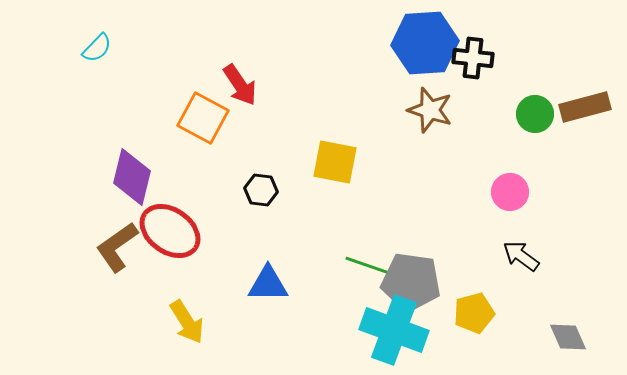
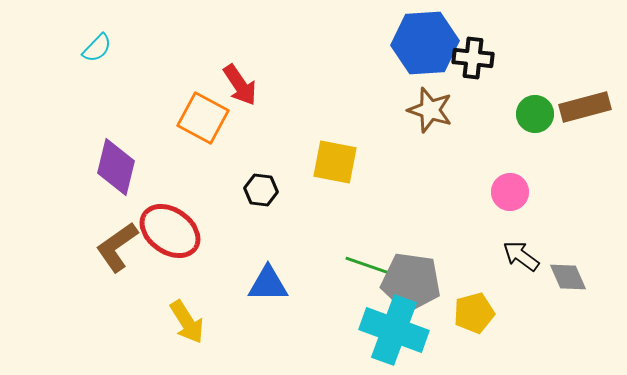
purple diamond: moved 16 px left, 10 px up
gray diamond: moved 60 px up
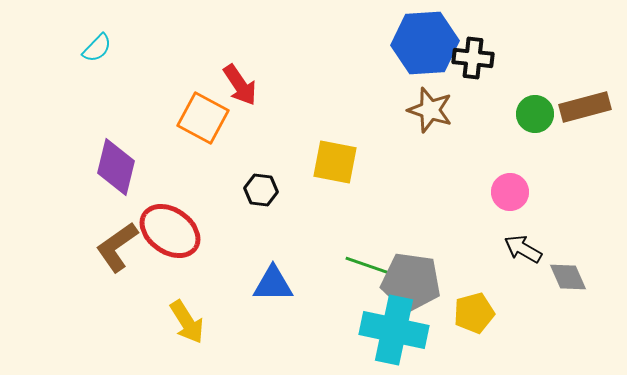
black arrow: moved 2 px right, 7 px up; rotated 6 degrees counterclockwise
blue triangle: moved 5 px right
cyan cross: rotated 8 degrees counterclockwise
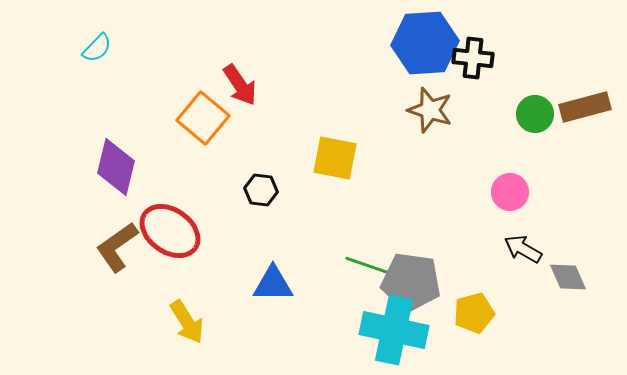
orange square: rotated 12 degrees clockwise
yellow square: moved 4 px up
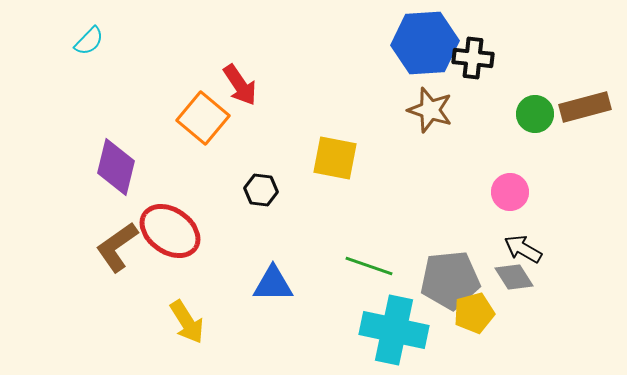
cyan semicircle: moved 8 px left, 7 px up
gray diamond: moved 54 px left; rotated 9 degrees counterclockwise
gray pentagon: moved 39 px right, 2 px up; rotated 14 degrees counterclockwise
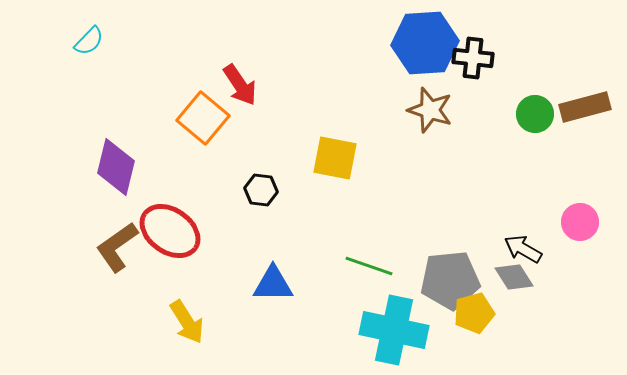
pink circle: moved 70 px right, 30 px down
